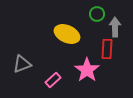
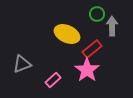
gray arrow: moved 3 px left, 1 px up
red rectangle: moved 15 px left; rotated 48 degrees clockwise
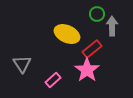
gray triangle: rotated 42 degrees counterclockwise
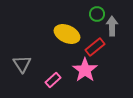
red rectangle: moved 3 px right, 2 px up
pink star: moved 2 px left
